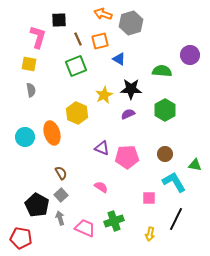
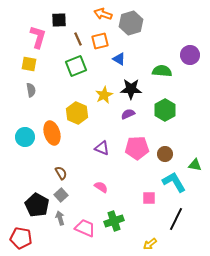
pink pentagon: moved 10 px right, 9 px up
yellow arrow: moved 10 px down; rotated 40 degrees clockwise
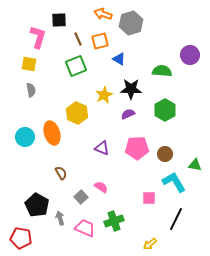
gray square: moved 20 px right, 2 px down
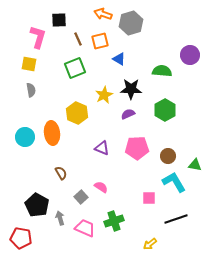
green square: moved 1 px left, 2 px down
orange ellipse: rotated 10 degrees clockwise
brown circle: moved 3 px right, 2 px down
black line: rotated 45 degrees clockwise
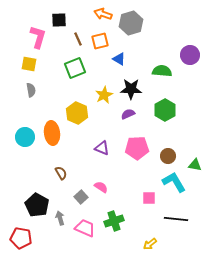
black line: rotated 25 degrees clockwise
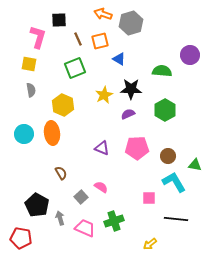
yellow hexagon: moved 14 px left, 8 px up
cyan circle: moved 1 px left, 3 px up
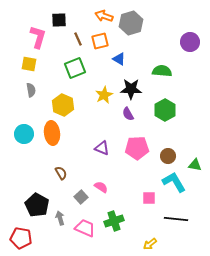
orange arrow: moved 1 px right, 2 px down
purple circle: moved 13 px up
purple semicircle: rotated 96 degrees counterclockwise
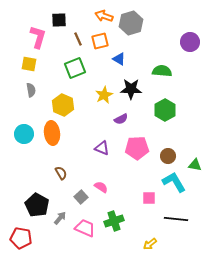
purple semicircle: moved 7 px left, 5 px down; rotated 88 degrees counterclockwise
gray arrow: rotated 56 degrees clockwise
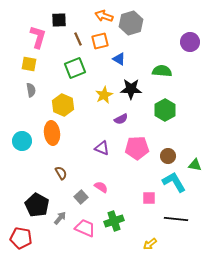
cyan circle: moved 2 px left, 7 px down
